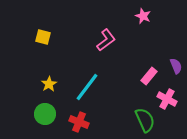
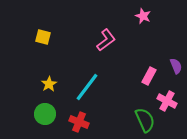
pink rectangle: rotated 12 degrees counterclockwise
pink cross: moved 2 px down
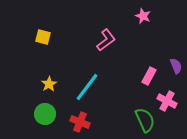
red cross: moved 1 px right
